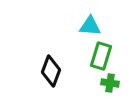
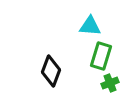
green cross: rotated 30 degrees counterclockwise
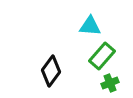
green rectangle: moved 1 px right; rotated 24 degrees clockwise
black diamond: rotated 16 degrees clockwise
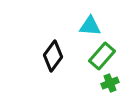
black diamond: moved 2 px right, 15 px up
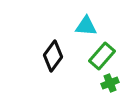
cyan triangle: moved 4 px left
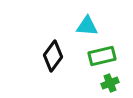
cyan triangle: moved 1 px right
green rectangle: rotated 36 degrees clockwise
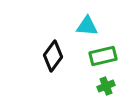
green rectangle: moved 1 px right
green cross: moved 4 px left, 3 px down
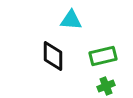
cyan triangle: moved 16 px left, 6 px up
black diamond: rotated 36 degrees counterclockwise
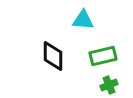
cyan triangle: moved 12 px right
green cross: moved 3 px right, 1 px up
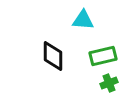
green cross: moved 2 px up
